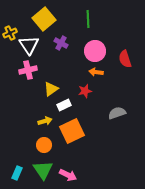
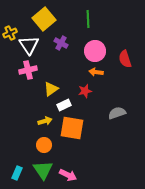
orange square: moved 3 px up; rotated 35 degrees clockwise
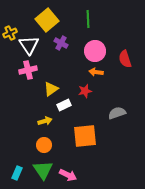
yellow square: moved 3 px right, 1 px down
orange square: moved 13 px right, 8 px down; rotated 15 degrees counterclockwise
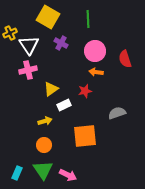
yellow square: moved 1 px right, 3 px up; rotated 20 degrees counterclockwise
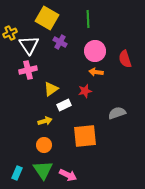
yellow square: moved 1 px left, 1 px down
purple cross: moved 1 px left, 1 px up
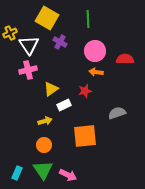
red semicircle: rotated 108 degrees clockwise
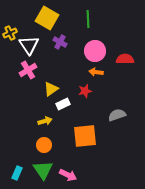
pink cross: rotated 18 degrees counterclockwise
white rectangle: moved 1 px left, 1 px up
gray semicircle: moved 2 px down
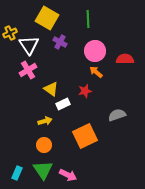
orange arrow: rotated 32 degrees clockwise
yellow triangle: rotated 49 degrees counterclockwise
orange square: rotated 20 degrees counterclockwise
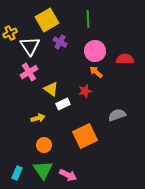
yellow square: moved 2 px down; rotated 30 degrees clockwise
white triangle: moved 1 px right, 1 px down
pink cross: moved 1 px right, 2 px down
yellow arrow: moved 7 px left, 3 px up
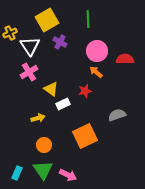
pink circle: moved 2 px right
